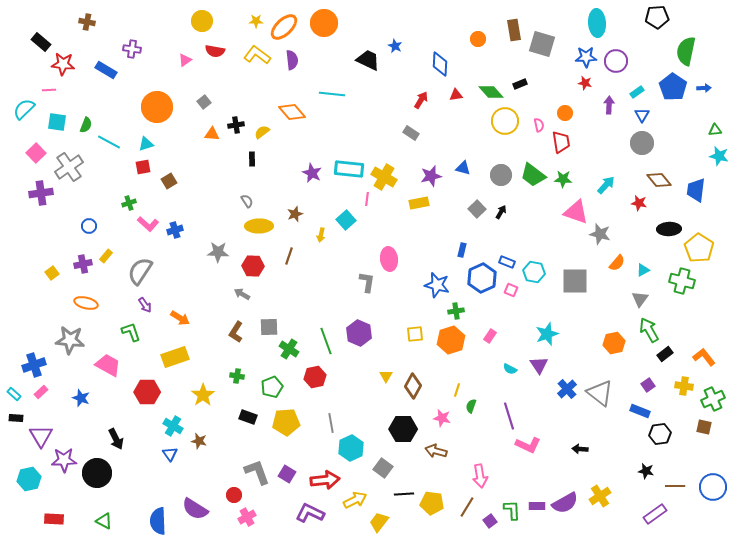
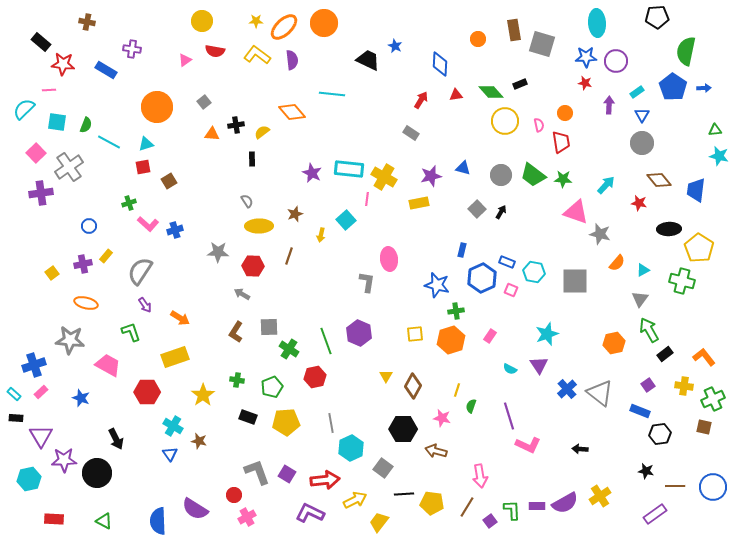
green cross at (237, 376): moved 4 px down
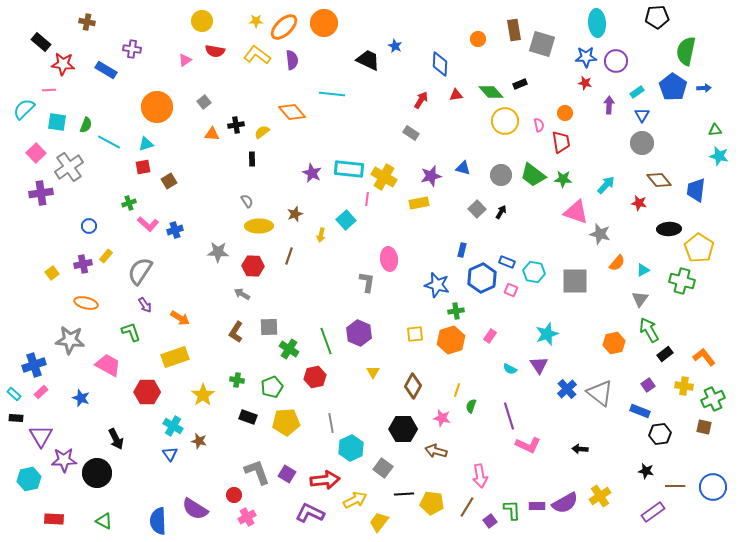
yellow triangle at (386, 376): moved 13 px left, 4 px up
purple rectangle at (655, 514): moved 2 px left, 2 px up
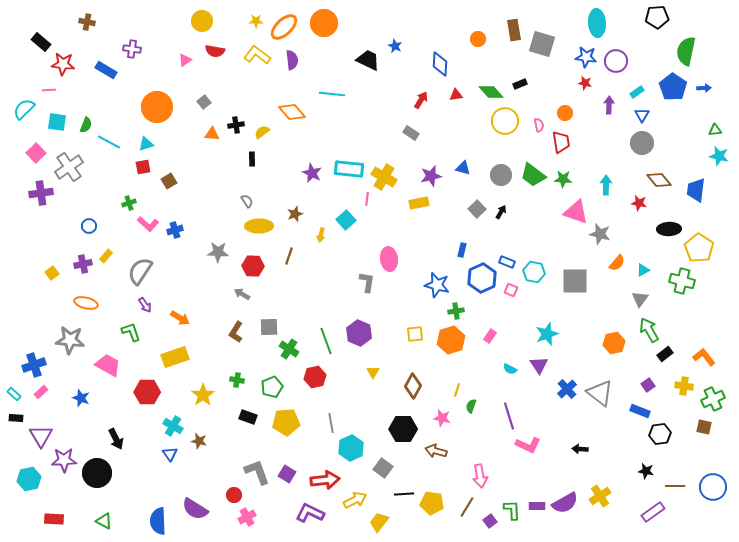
blue star at (586, 57): rotated 10 degrees clockwise
cyan arrow at (606, 185): rotated 42 degrees counterclockwise
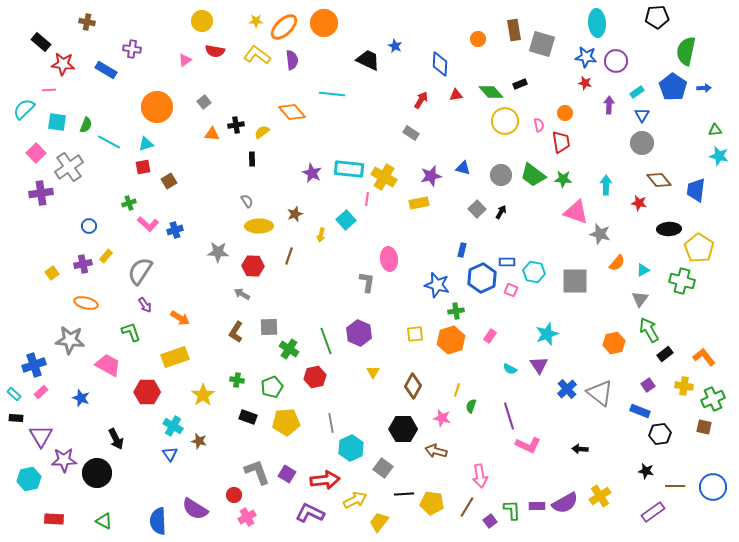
blue rectangle at (507, 262): rotated 21 degrees counterclockwise
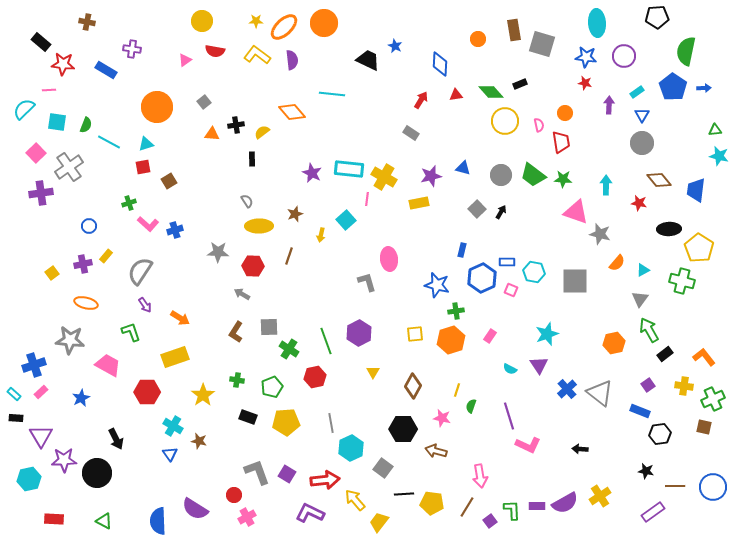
purple circle at (616, 61): moved 8 px right, 5 px up
gray L-shape at (367, 282): rotated 25 degrees counterclockwise
purple hexagon at (359, 333): rotated 10 degrees clockwise
blue star at (81, 398): rotated 24 degrees clockwise
yellow arrow at (355, 500): rotated 105 degrees counterclockwise
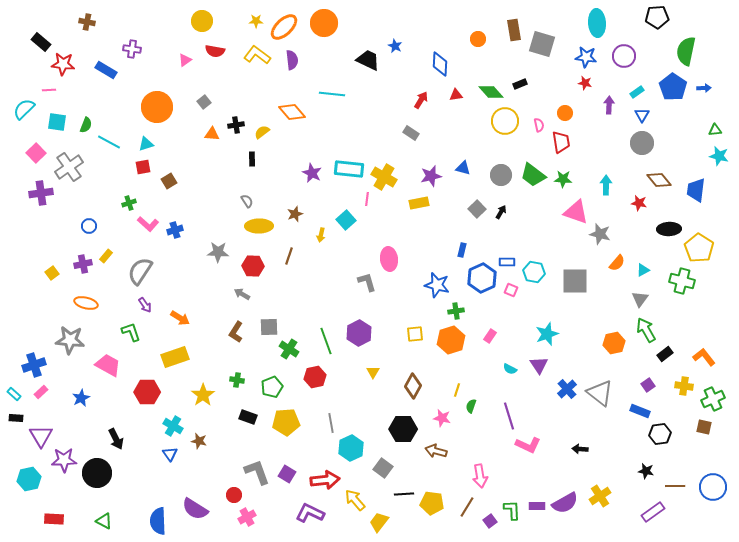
green arrow at (649, 330): moved 3 px left
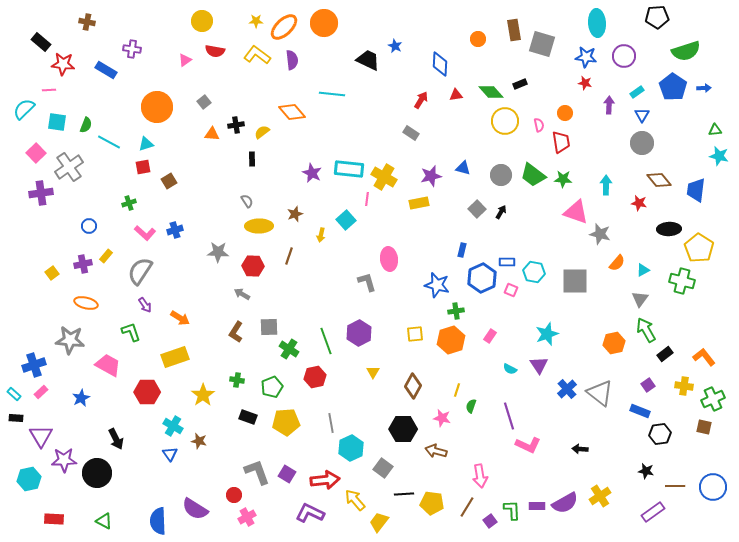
green semicircle at (686, 51): rotated 120 degrees counterclockwise
pink L-shape at (148, 224): moved 3 px left, 9 px down
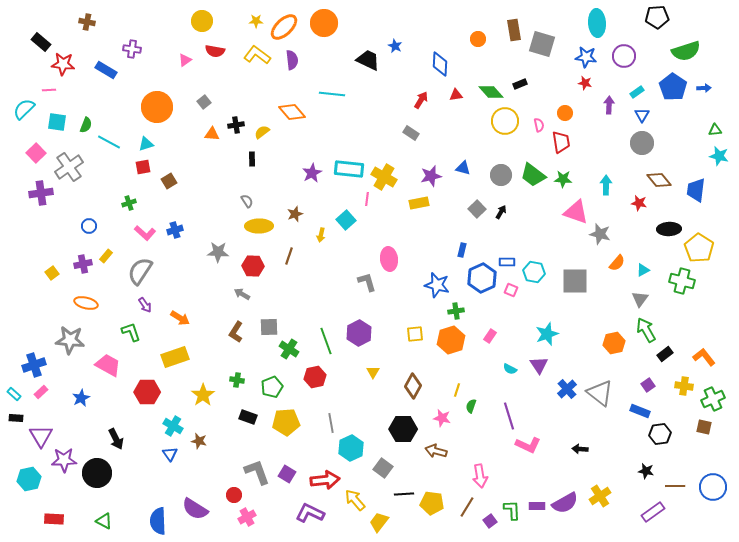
purple star at (312, 173): rotated 18 degrees clockwise
